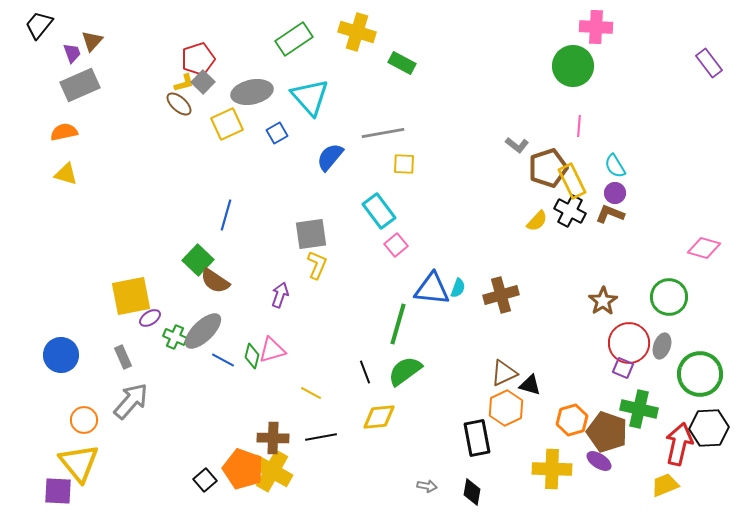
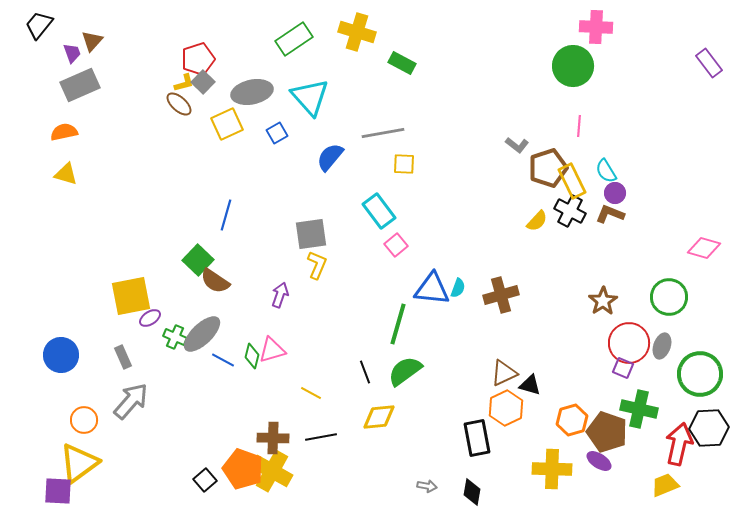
cyan semicircle at (615, 166): moved 9 px left, 5 px down
gray ellipse at (203, 331): moved 1 px left, 3 px down
yellow triangle at (79, 463): rotated 33 degrees clockwise
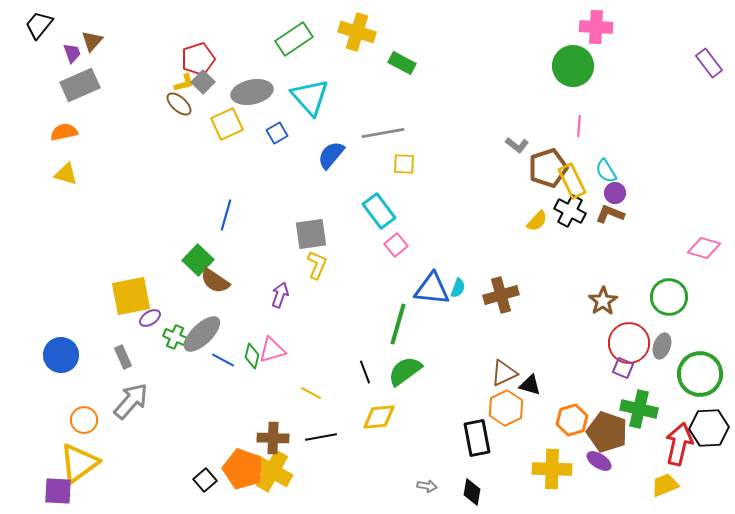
blue semicircle at (330, 157): moved 1 px right, 2 px up
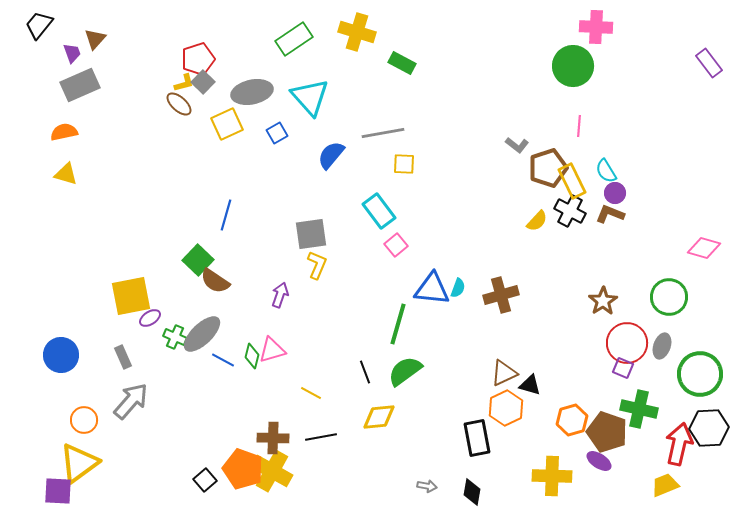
brown triangle at (92, 41): moved 3 px right, 2 px up
red circle at (629, 343): moved 2 px left
yellow cross at (552, 469): moved 7 px down
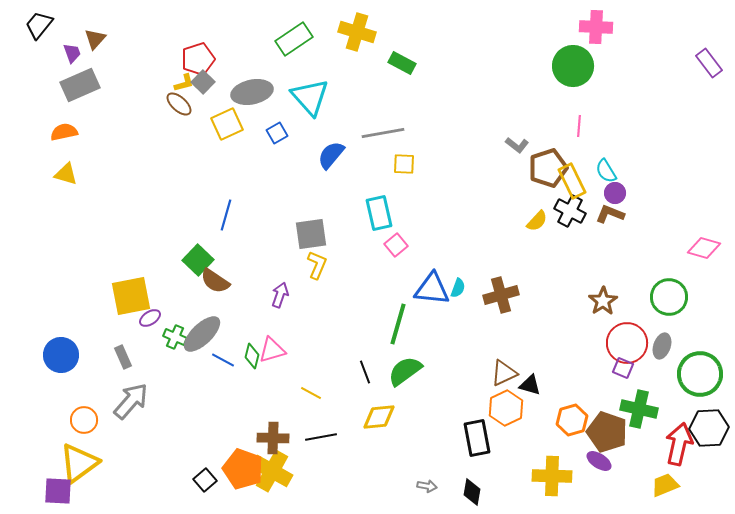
cyan rectangle at (379, 211): moved 2 px down; rotated 24 degrees clockwise
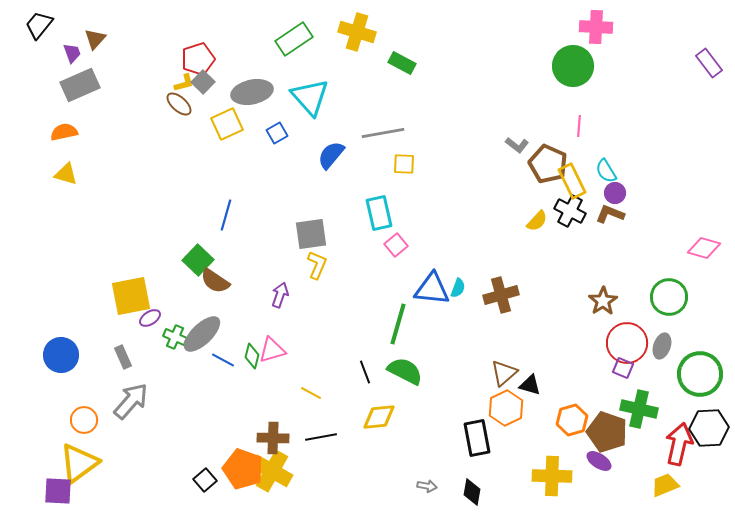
brown pentagon at (548, 168): moved 4 px up; rotated 30 degrees counterclockwise
green semicircle at (405, 371): rotated 63 degrees clockwise
brown triangle at (504, 373): rotated 16 degrees counterclockwise
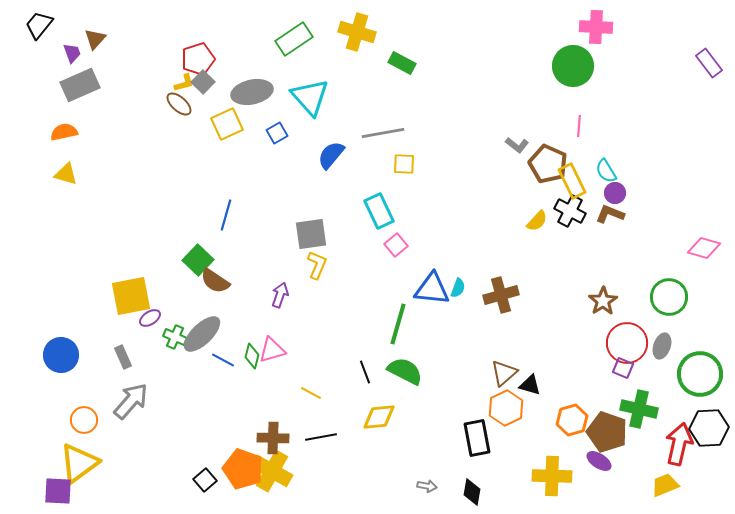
cyan rectangle at (379, 213): moved 2 px up; rotated 12 degrees counterclockwise
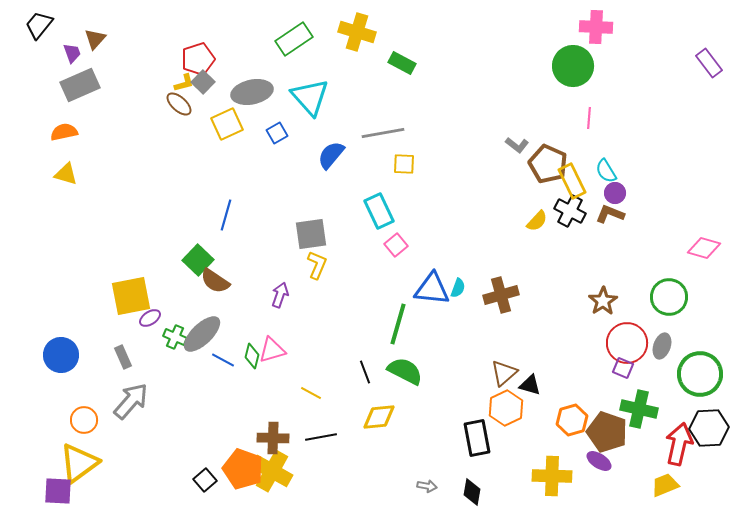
pink line at (579, 126): moved 10 px right, 8 px up
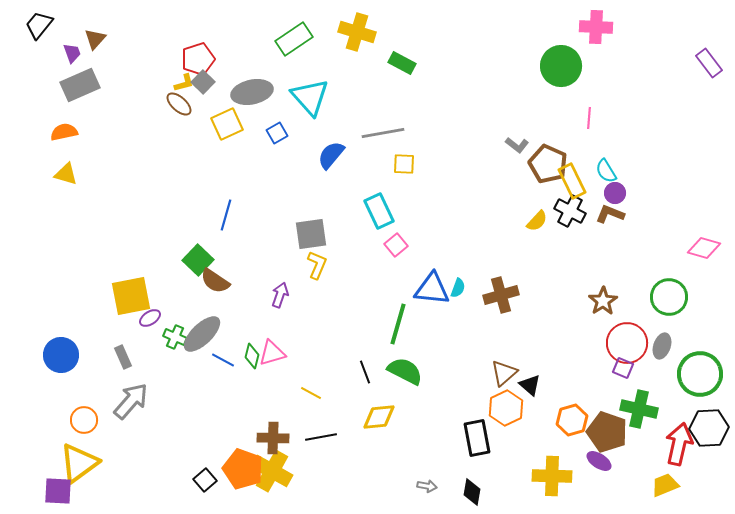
green circle at (573, 66): moved 12 px left
pink triangle at (272, 350): moved 3 px down
black triangle at (530, 385): rotated 25 degrees clockwise
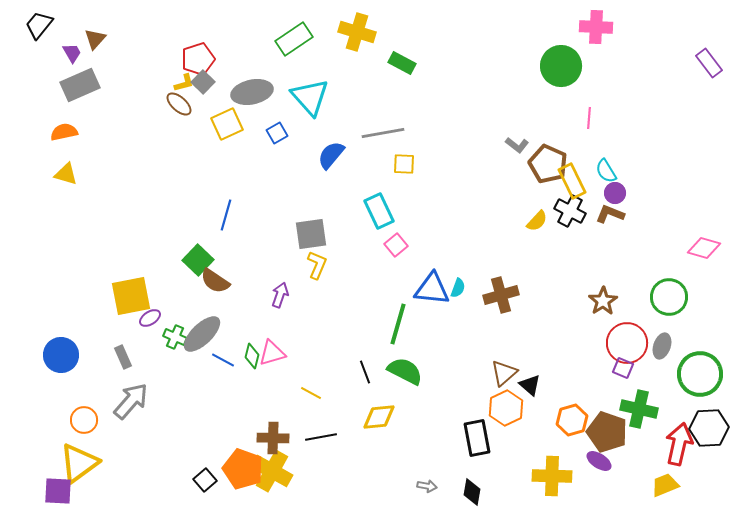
purple trapezoid at (72, 53): rotated 10 degrees counterclockwise
